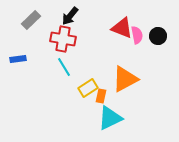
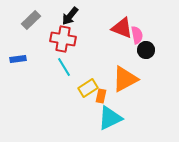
black circle: moved 12 px left, 14 px down
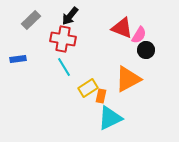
pink semicircle: moved 2 px right; rotated 42 degrees clockwise
orange triangle: moved 3 px right
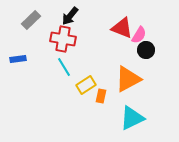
yellow rectangle: moved 2 px left, 3 px up
cyan triangle: moved 22 px right
